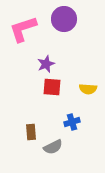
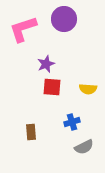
gray semicircle: moved 31 px right
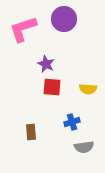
purple star: rotated 24 degrees counterclockwise
gray semicircle: rotated 18 degrees clockwise
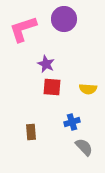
gray semicircle: rotated 126 degrees counterclockwise
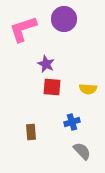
gray semicircle: moved 2 px left, 4 px down
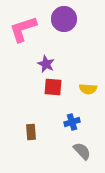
red square: moved 1 px right
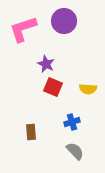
purple circle: moved 2 px down
red square: rotated 18 degrees clockwise
gray semicircle: moved 7 px left
